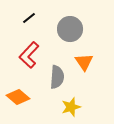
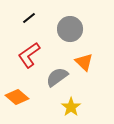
red L-shape: rotated 12 degrees clockwise
orange triangle: rotated 12 degrees counterclockwise
gray semicircle: rotated 130 degrees counterclockwise
orange diamond: moved 1 px left
yellow star: rotated 18 degrees counterclockwise
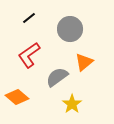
orange triangle: rotated 36 degrees clockwise
yellow star: moved 1 px right, 3 px up
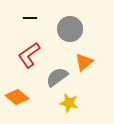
black line: moved 1 px right; rotated 40 degrees clockwise
yellow star: moved 3 px left, 1 px up; rotated 24 degrees counterclockwise
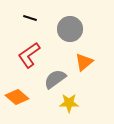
black line: rotated 16 degrees clockwise
gray semicircle: moved 2 px left, 2 px down
yellow star: rotated 12 degrees counterclockwise
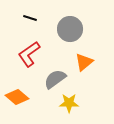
red L-shape: moved 1 px up
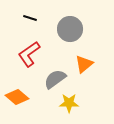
orange triangle: moved 2 px down
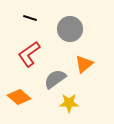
orange diamond: moved 2 px right
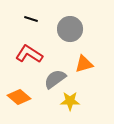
black line: moved 1 px right, 1 px down
red L-shape: rotated 68 degrees clockwise
orange triangle: rotated 24 degrees clockwise
yellow star: moved 1 px right, 2 px up
